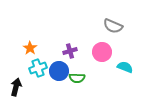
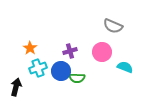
blue circle: moved 2 px right
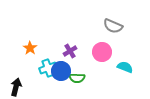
purple cross: rotated 16 degrees counterclockwise
cyan cross: moved 10 px right
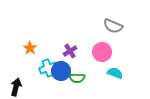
cyan semicircle: moved 10 px left, 6 px down
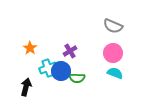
pink circle: moved 11 px right, 1 px down
black arrow: moved 10 px right
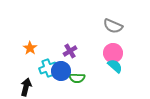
cyan semicircle: moved 7 px up; rotated 21 degrees clockwise
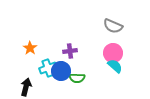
purple cross: rotated 24 degrees clockwise
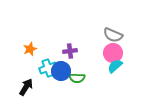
gray semicircle: moved 9 px down
orange star: moved 1 px down; rotated 16 degrees clockwise
cyan semicircle: rotated 84 degrees counterclockwise
black arrow: rotated 18 degrees clockwise
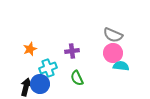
purple cross: moved 2 px right
cyan semicircle: moved 6 px right; rotated 49 degrees clockwise
blue circle: moved 21 px left, 13 px down
green semicircle: rotated 63 degrees clockwise
black arrow: rotated 18 degrees counterclockwise
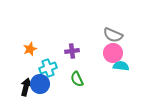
green semicircle: moved 1 px down
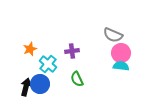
pink circle: moved 8 px right
cyan cross: moved 4 px up; rotated 30 degrees counterclockwise
